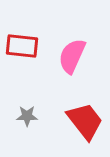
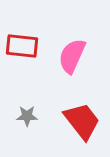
red trapezoid: moved 3 px left
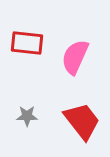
red rectangle: moved 5 px right, 3 px up
pink semicircle: moved 3 px right, 1 px down
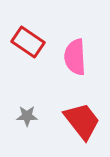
red rectangle: moved 1 px right, 1 px up; rotated 28 degrees clockwise
pink semicircle: rotated 27 degrees counterclockwise
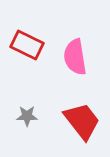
red rectangle: moved 1 px left, 3 px down; rotated 8 degrees counterclockwise
pink semicircle: rotated 6 degrees counterclockwise
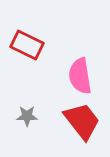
pink semicircle: moved 5 px right, 19 px down
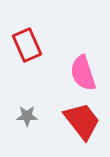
red rectangle: rotated 40 degrees clockwise
pink semicircle: moved 3 px right, 3 px up; rotated 9 degrees counterclockwise
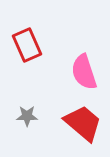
pink semicircle: moved 1 px right, 1 px up
red trapezoid: moved 1 px right, 2 px down; rotated 12 degrees counterclockwise
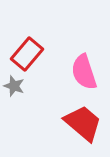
red rectangle: moved 9 px down; rotated 64 degrees clockwise
gray star: moved 13 px left, 30 px up; rotated 20 degrees clockwise
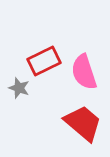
red rectangle: moved 17 px right, 7 px down; rotated 24 degrees clockwise
gray star: moved 5 px right, 2 px down
